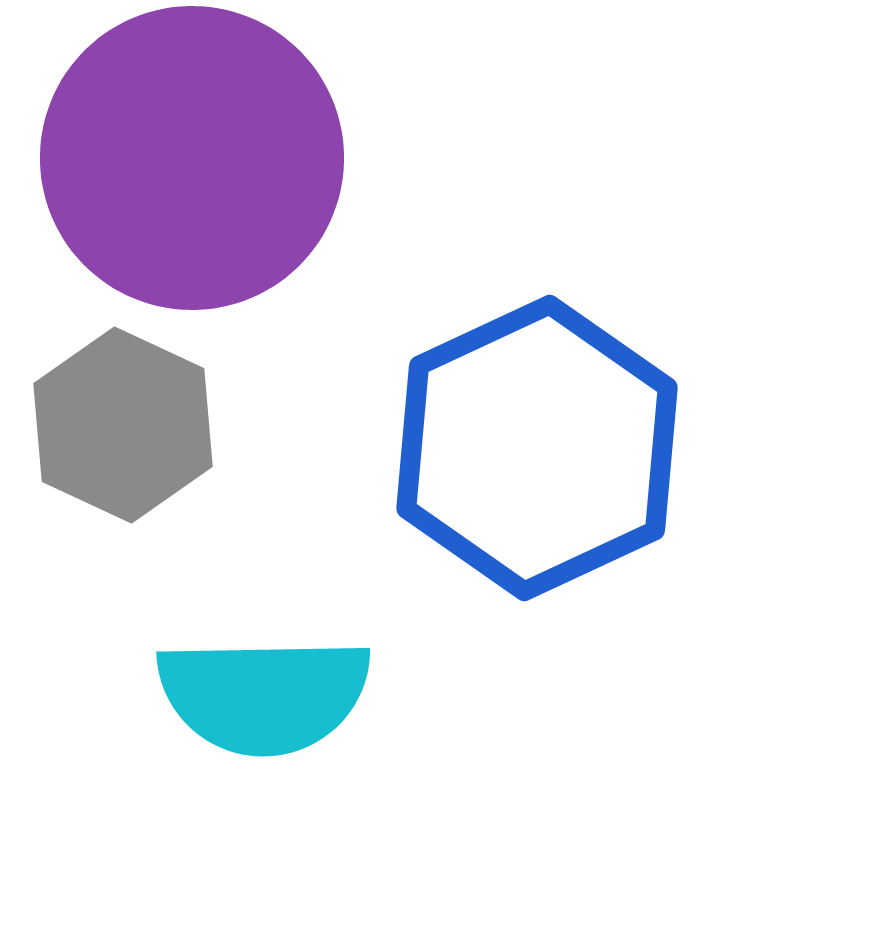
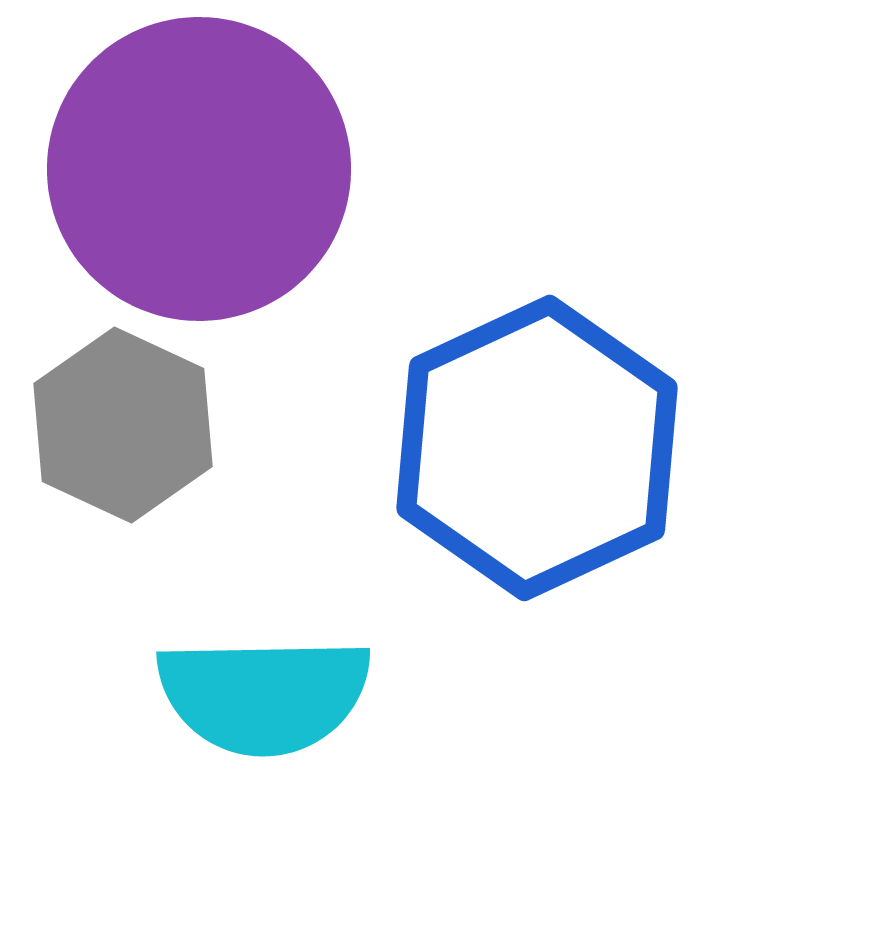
purple circle: moved 7 px right, 11 px down
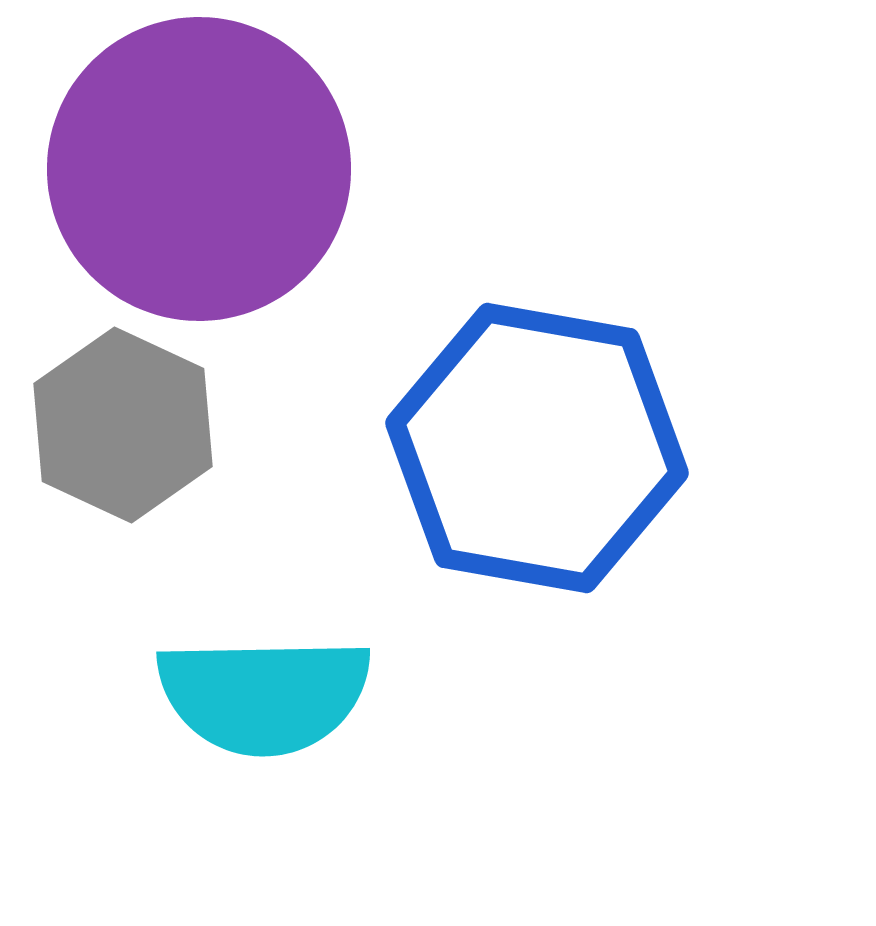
blue hexagon: rotated 25 degrees counterclockwise
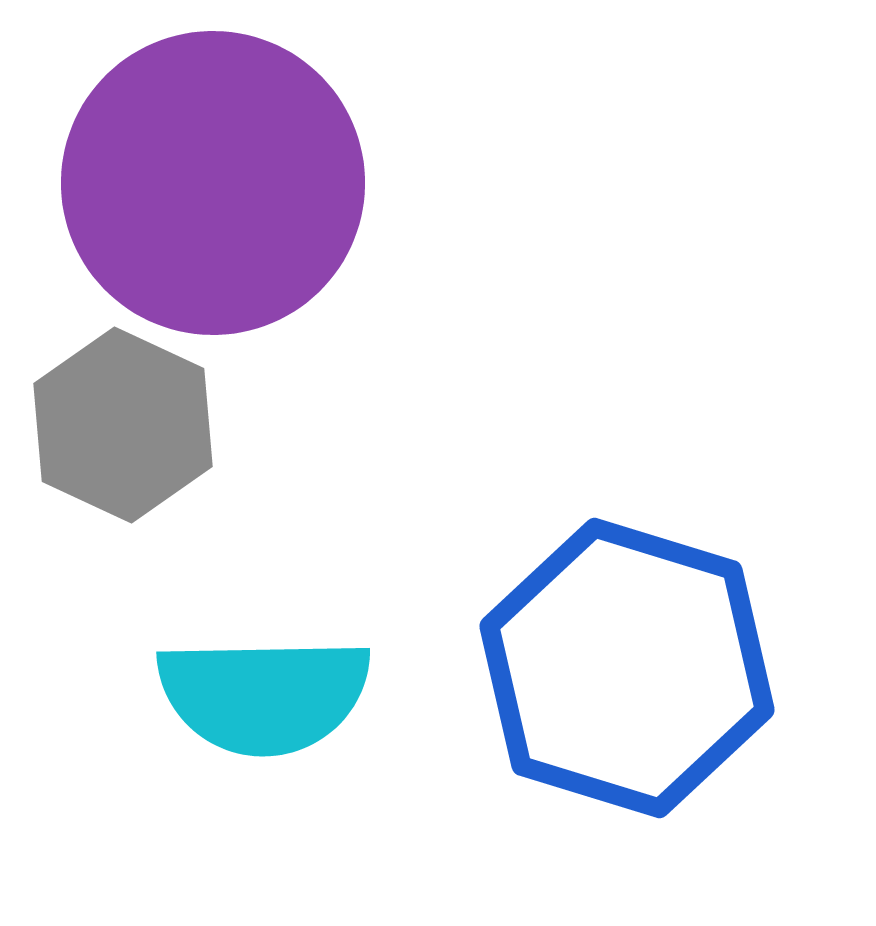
purple circle: moved 14 px right, 14 px down
blue hexagon: moved 90 px right, 220 px down; rotated 7 degrees clockwise
